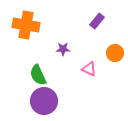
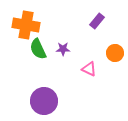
green semicircle: moved 26 px up
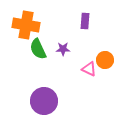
purple rectangle: moved 12 px left; rotated 35 degrees counterclockwise
orange circle: moved 10 px left, 7 px down
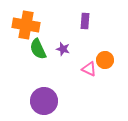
purple star: rotated 16 degrees clockwise
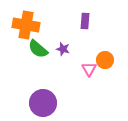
green semicircle: rotated 25 degrees counterclockwise
pink triangle: rotated 35 degrees clockwise
purple circle: moved 1 px left, 2 px down
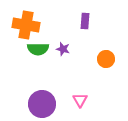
green semicircle: rotated 40 degrees counterclockwise
orange circle: moved 1 px right, 1 px up
pink triangle: moved 9 px left, 31 px down
purple circle: moved 1 px left, 1 px down
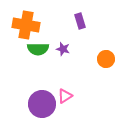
purple rectangle: moved 5 px left; rotated 21 degrees counterclockwise
pink triangle: moved 15 px left, 4 px up; rotated 28 degrees clockwise
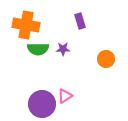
purple star: rotated 16 degrees counterclockwise
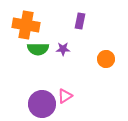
purple rectangle: rotated 28 degrees clockwise
